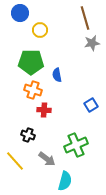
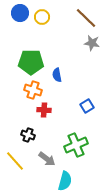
brown line: moved 1 px right; rotated 30 degrees counterclockwise
yellow circle: moved 2 px right, 13 px up
gray star: rotated 21 degrees clockwise
blue square: moved 4 px left, 1 px down
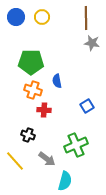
blue circle: moved 4 px left, 4 px down
brown line: rotated 45 degrees clockwise
blue semicircle: moved 6 px down
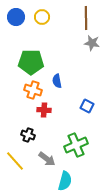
blue square: rotated 32 degrees counterclockwise
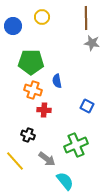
blue circle: moved 3 px left, 9 px down
cyan semicircle: rotated 54 degrees counterclockwise
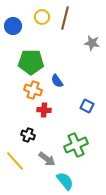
brown line: moved 21 px left; rotated 15 degrees clockwise
blue semicircle: rotated 24 degrees counterclockwise
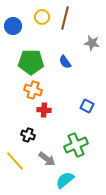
blue semicircle: moved 8 px right, 19 px up
cyan semicircle: moved 1 px up; rotated 90 degrees counterclockwise
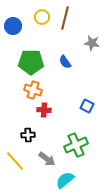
black cross: rotated 24 degrees counterclockwise
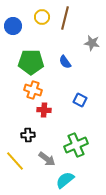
blue square: moved 7 px left, 6 px up
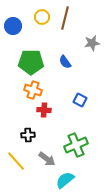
gray star: rotated 21 degrees counterclockwise
yellow line: moved 1 px right
